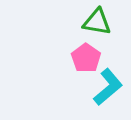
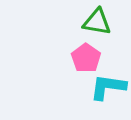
cyan L-shape: rotated 132 degrees counterclockwise
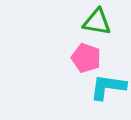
pink pentagon: rotated 16 degrees counterclockwise
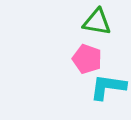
pink pentagon: moved 1 px right, 1 px down
